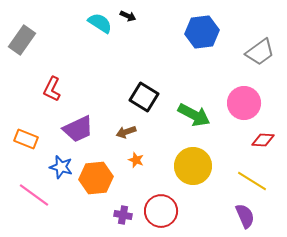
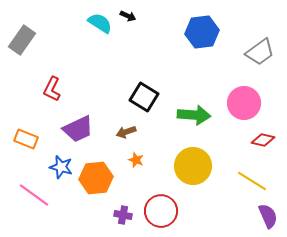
green arrow: rotated 24 degrees counterclockwise
red diamond: rotated 10 degrees clockwise
purple semicircle: moved 23 px right
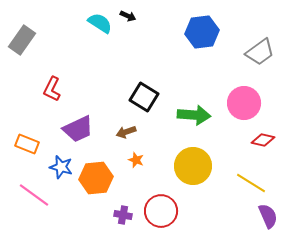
orange rectangle: moved 1 px right, 5 px down
yellow line: moved 1 px left, 2 px down
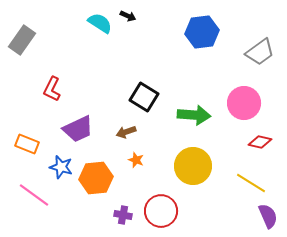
red diamond: moved 3 px left, 2 px down
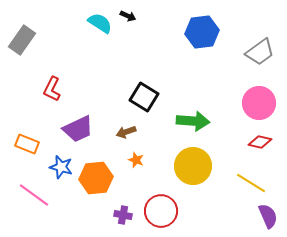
pink circle: moved 15 px right
green arrow: moved 1 px left, 6 px down
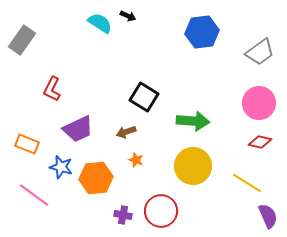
yellow line: moved 4 px left
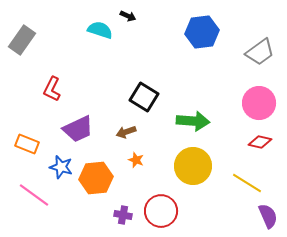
cyan semicircle: moved 7 px down; rotated 15 degrees counterclockwise
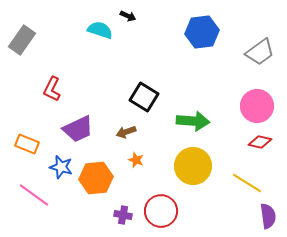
pink circle: moved 2 px left, 3 px down
purple semicircle: rotated 15 degrees clockwise
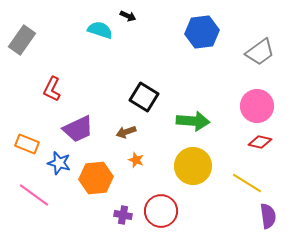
blue star: moved 2 px left, 4 px up
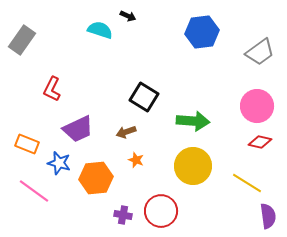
pink line: moved 4 px up
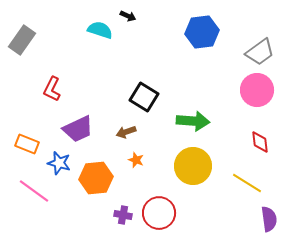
pink circle: moved 16 px up
red diamond: rotated 70 degrees clockwise
red circle: moved 2 px left, 2 px down
purple semicircle: moved 1 px right, 3 px down
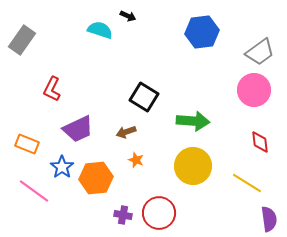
pink circle: moved 3 px left
blue star: moved 3 px right, 4 px down; rotated 20 degrees clockwise
